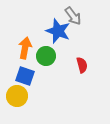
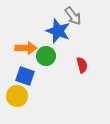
orange arrow: moved 1 px right; rotated 80 degrees clockwise
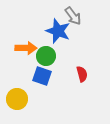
red semicircle: moved 9 px down
blue square: moved 17 px right
yellow circle: moved 3 px down
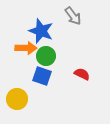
blue star: moved 17 px left
red semicircle: rotated 49 degrees counterclockwise
